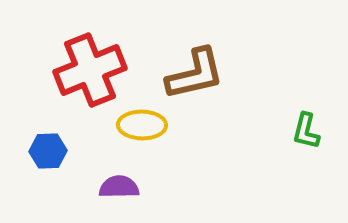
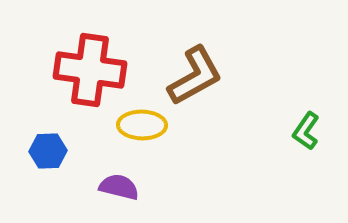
red cross: rotated 30 degrees clockwise
brown L-shape: moved 2 px down; rotated 16 degrees counterclockwise
green L-shape: rotated 21 degrees clockwise
purple semicircle: rotated 15 degrees clockwise
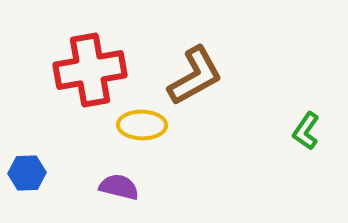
red cross: rotated 18 degrees counterclockwise
blue hexagon: moved 21 px left, 22 px down
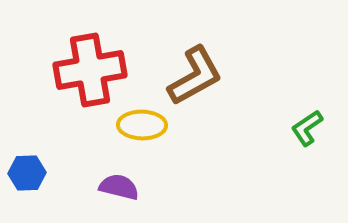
green L-shape: moved 1 px right, 3 px up; rotated 21 degrees clockwise
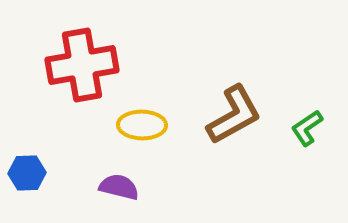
red cross: moved 8 px left, 5 px up
brown L-shape: moved 39 px right, 39 px down
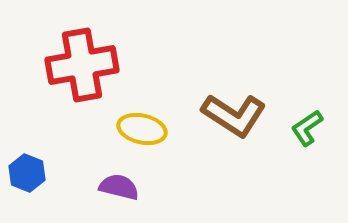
brown L-shape: rotated 62 degrees clockwise
yellow ellipse: moved 4 px down; rotated 12 degrees clockwise
blue hexagon: rotated 24 degrees clockwise
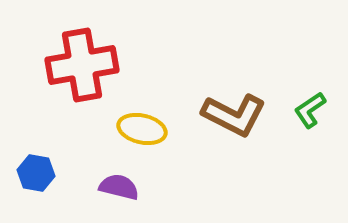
brown L-shape: rotated 6 degrees counterclockwise
green L-shape: moved 3 px right, 18 px up
blue hexagon: moved 9 px right; rotated 12 degrees counterclockwise
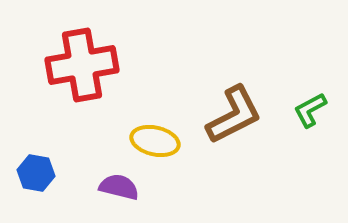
green L-shape: rotated 6 degrees clockwise
brown L-shape: rotated 54 degrees counterclockwise
yellow ellipse: moved 13 px right, 12 px down
